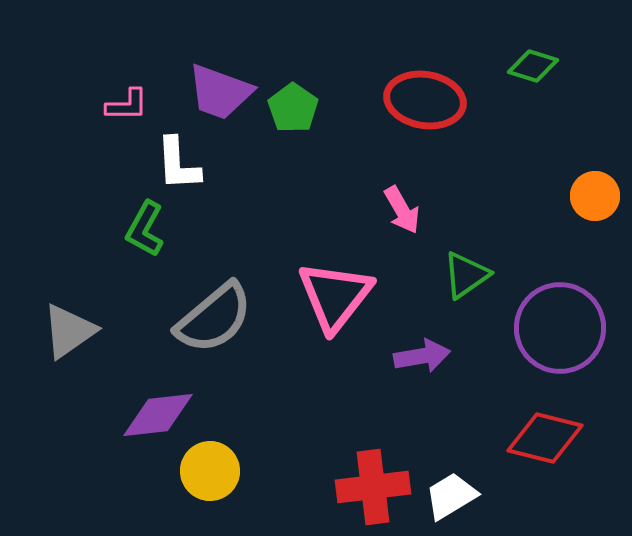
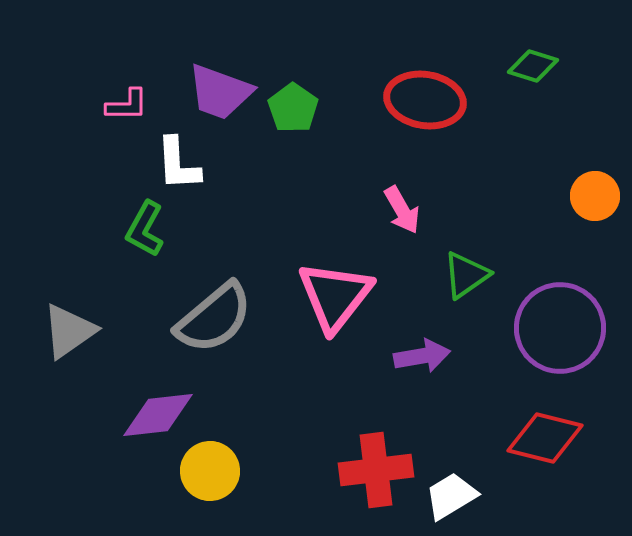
red cross: moved 3 px right, 17 px up
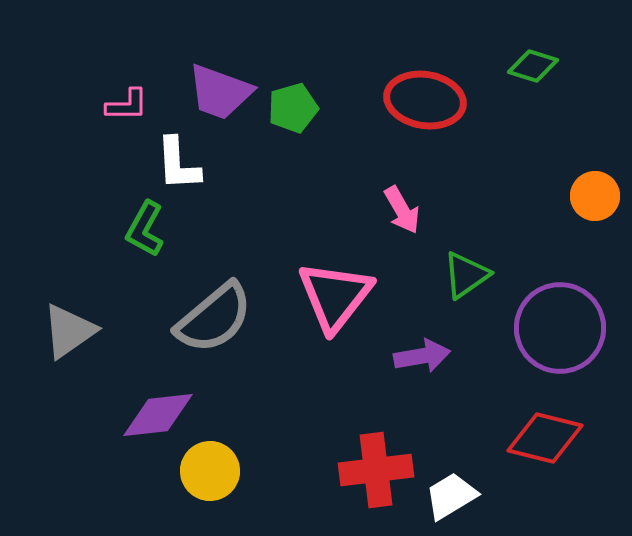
green pentagon: rotated 21 degrees clockwise
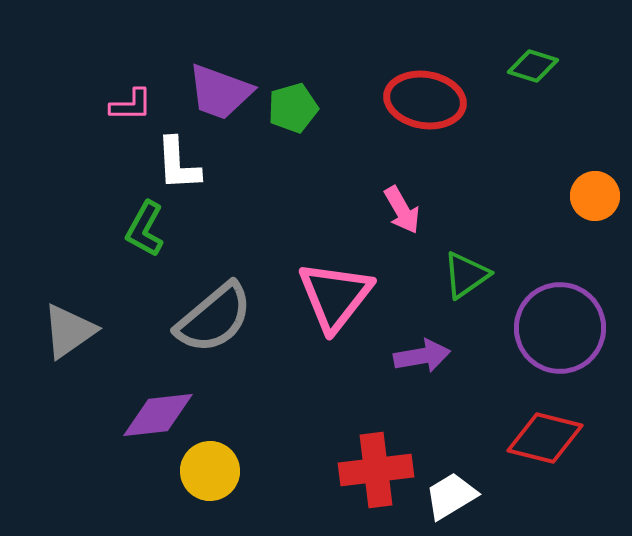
pink L-shape: moved 4 px right
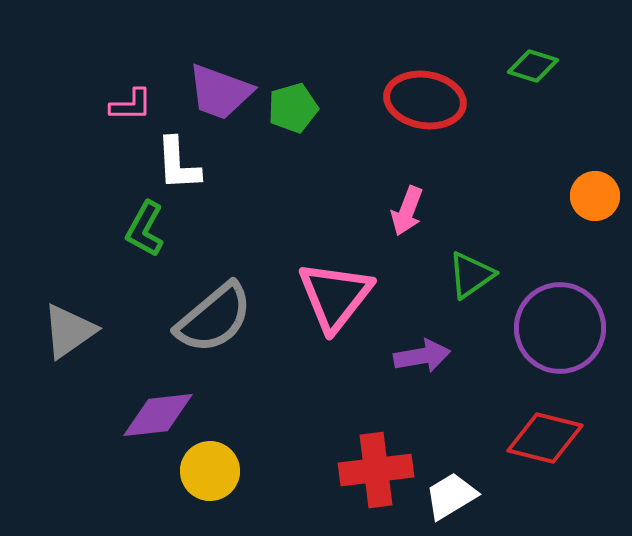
pink arrow: moved 5 px right, 1 px down; rotated 51 degrees clockwise
green triangle: moved 5 px right
